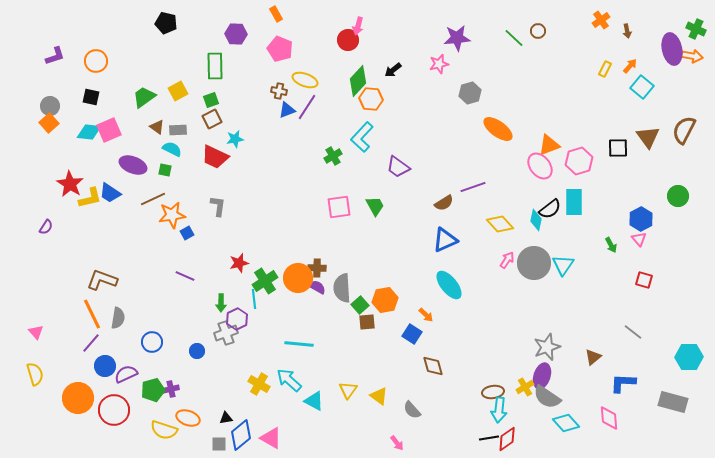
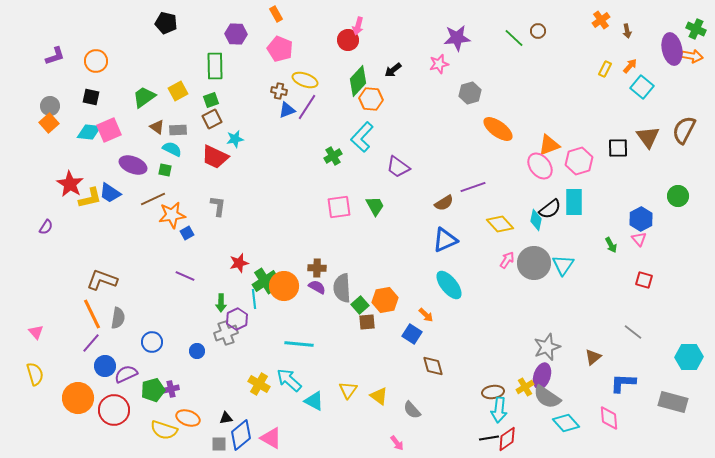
orange circle at (298, 278): moved 14 px left, 8 px down
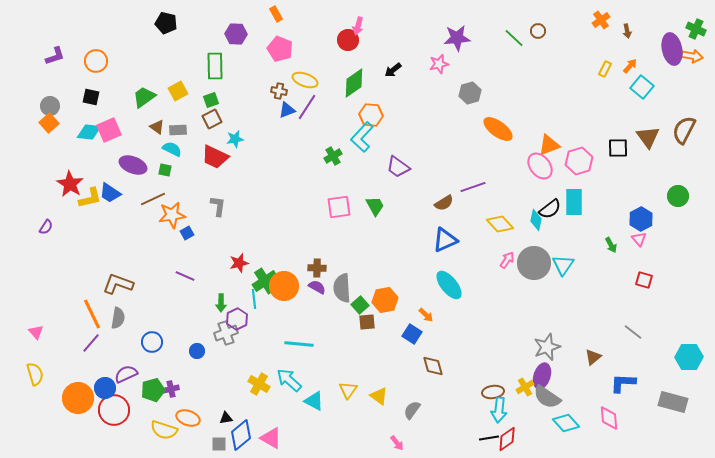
green diamond at (358, 81): moved 4 px left, 2 px down; rotated 12 degrees clockwise
orange hexagon at (371, 99): moved 16 px down
brown L-shape at (102, 280): moved 16 px right, 4 px down
blue circle at (105, 366): moved 22 px down
gray semicircle at (412, 410): rotated 78 degrees clockwise
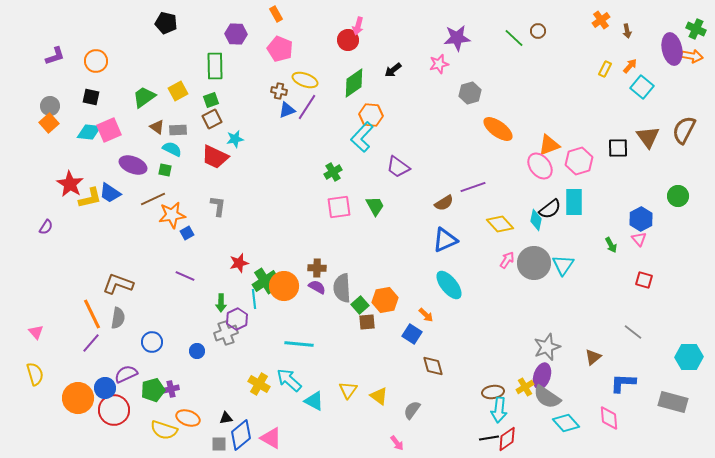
green cross at (333, 156): moved 16 px down
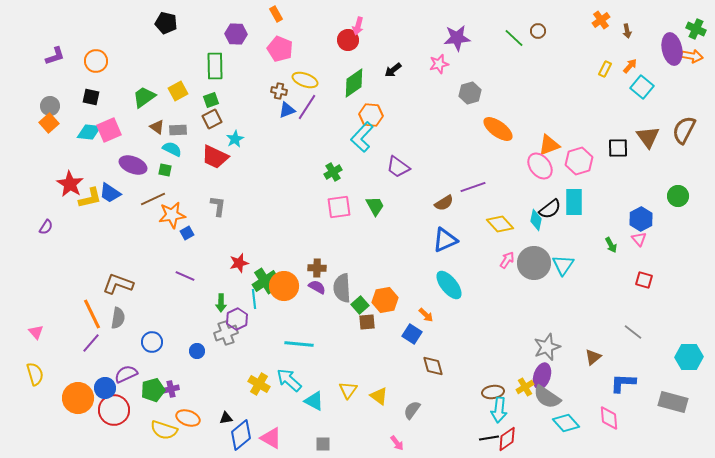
cyan star at (235, 139): rotated 18 degrees counterclockwise
gray square at (219, 444): moved 104 px right
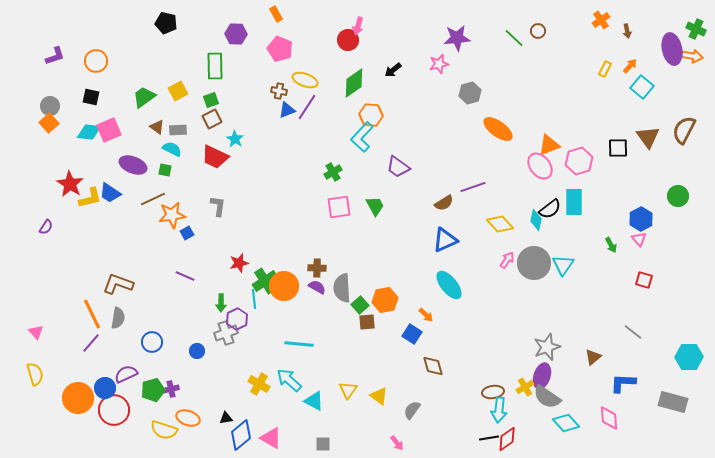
cyan star at (235, 139): rotated 12 degrees counterclockwise
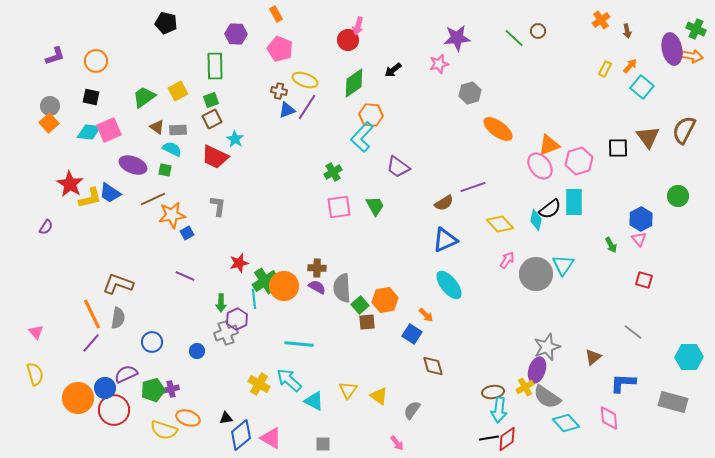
gray circle at (534, 263): moved 2 px right, 11 px down
purple ellipse at (542, 376): moved 5 px left, 6 px up
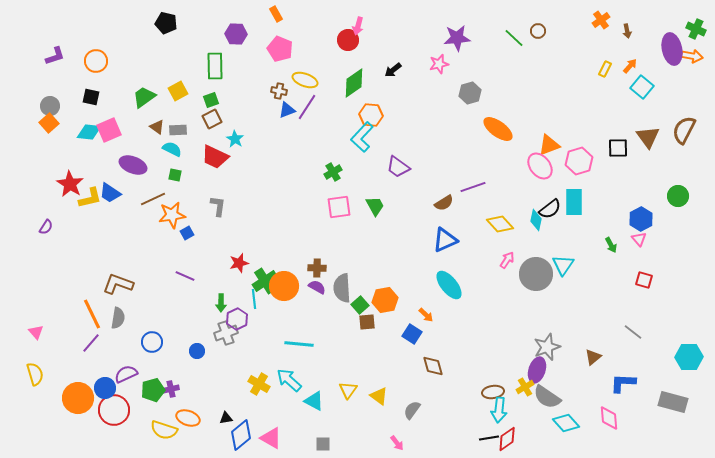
green square at (165, 170): moved 10 px right, 5 px down
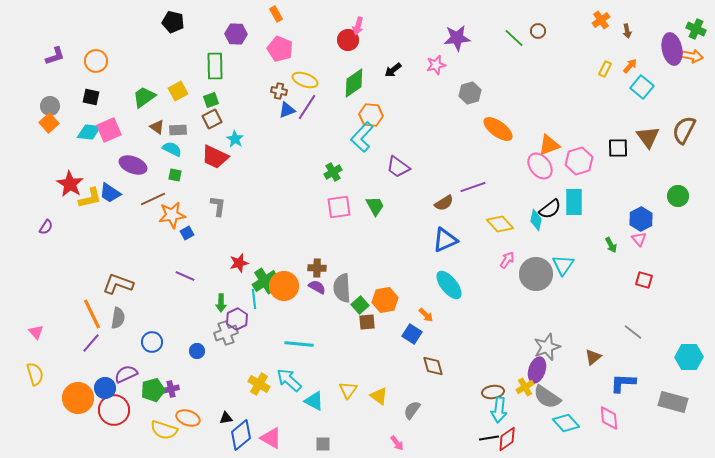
black pentagon at (166, 23): moved 7 px right, 1 px up
pink star at (439, 64): moved 3 px left, 1 px down
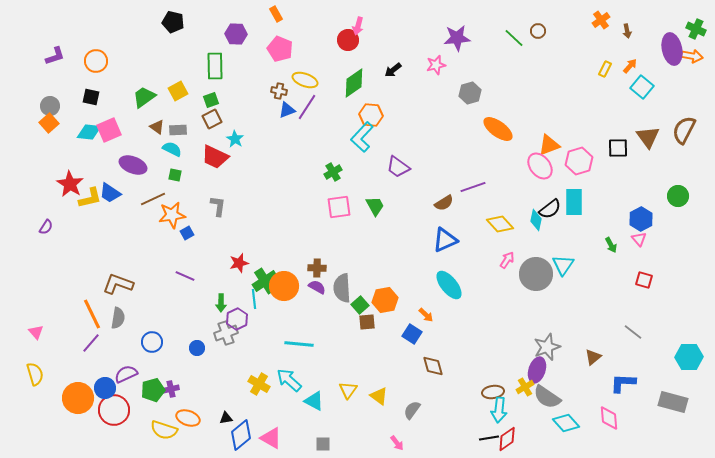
blue circle at (197, 351): moved 3 px up
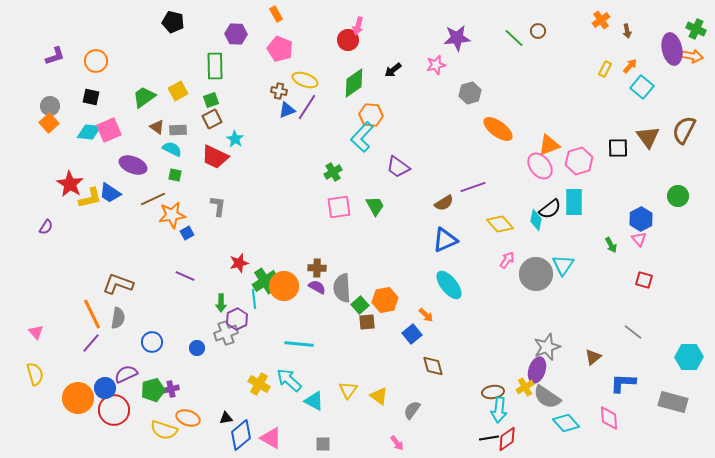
blue square at (412, 334): rotated 18 degrees clockwise
